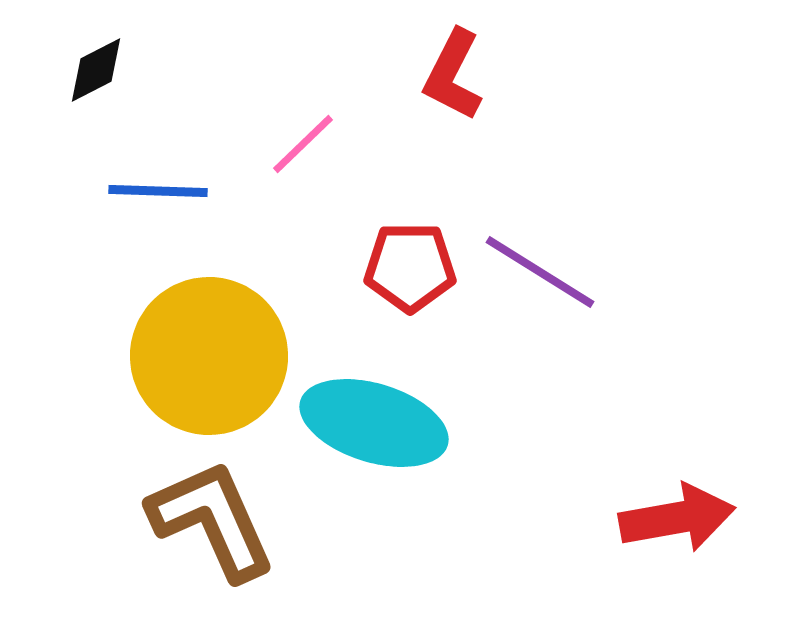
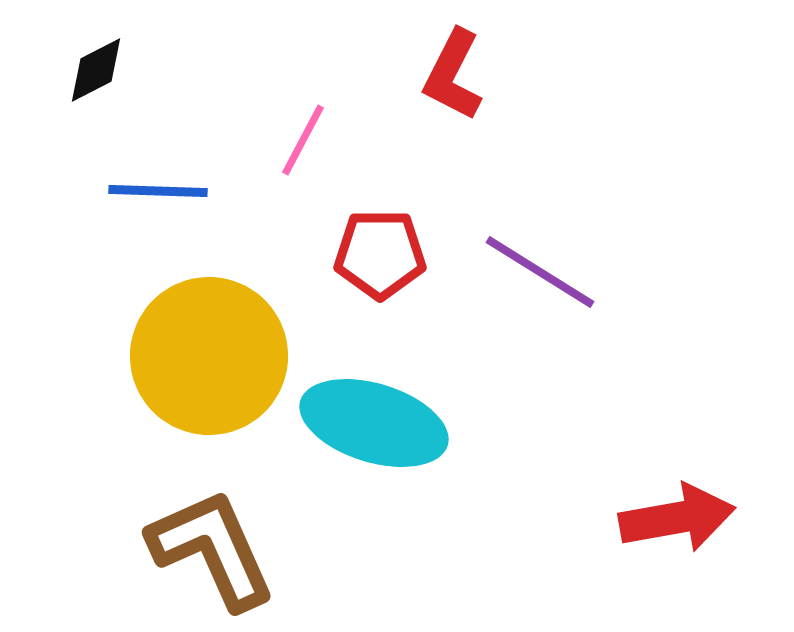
pink line: moved 4 px up; rotated 18 degrees counterclockwise
red pentagon: moved 30 px left, 13 px up
brown L-shape: moved 29 px down
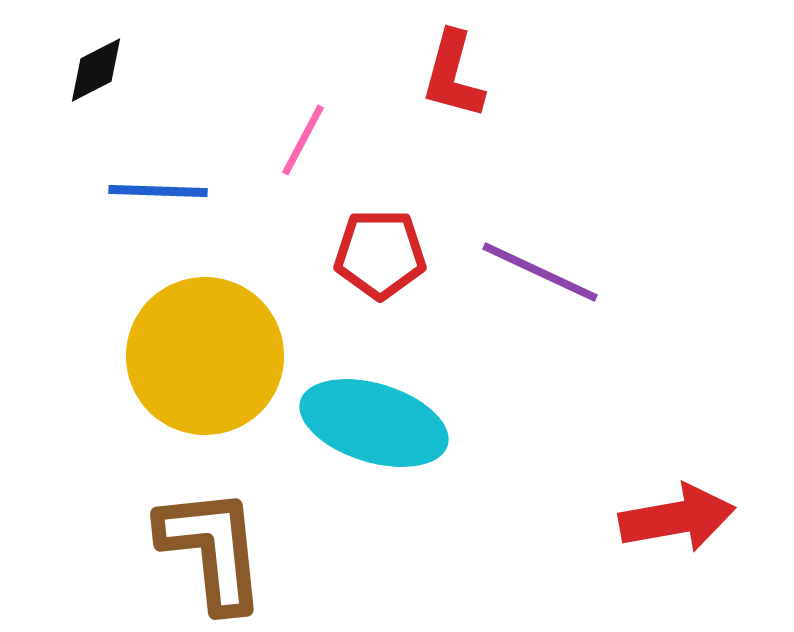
red L-shape: rotated 12 degrees counterclockwise
purple line: rotated 7 degrees counterclockwise
yellow circle: moved 4 px left
brown L-shape: rotated 18 degrees clockwise
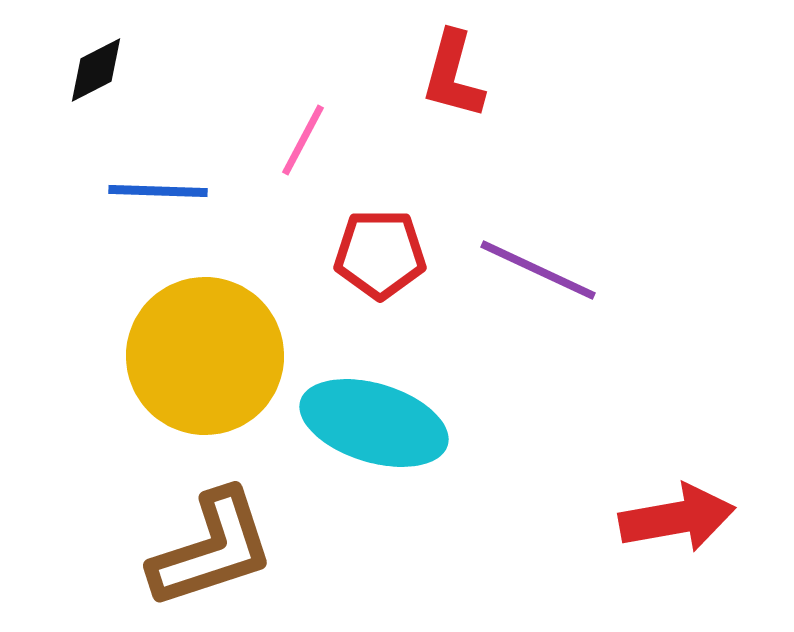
purple line: moved 2 px left, 2 px up
brown L-shape: rotated 78 degrees clockwise
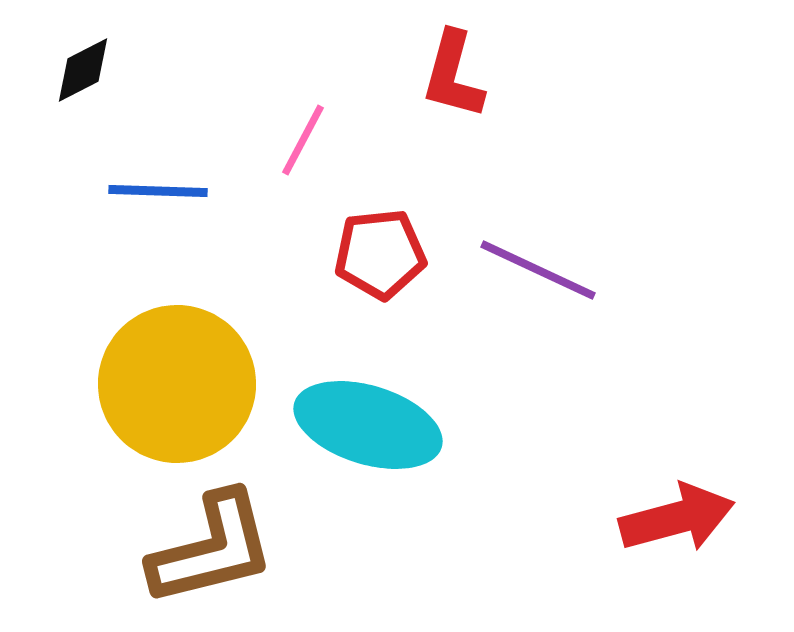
black diamond: moved 13 px left
red pentagon: rotated 6 degrees counterclockwise
yellow circle: moved 28 px left, 28 px down
cyan ellipse: moved 6 px left, 2 px down
red arrow: rotated 5 degrees counterclockwise
brown L-shape: rotated 4 degrees clockwise
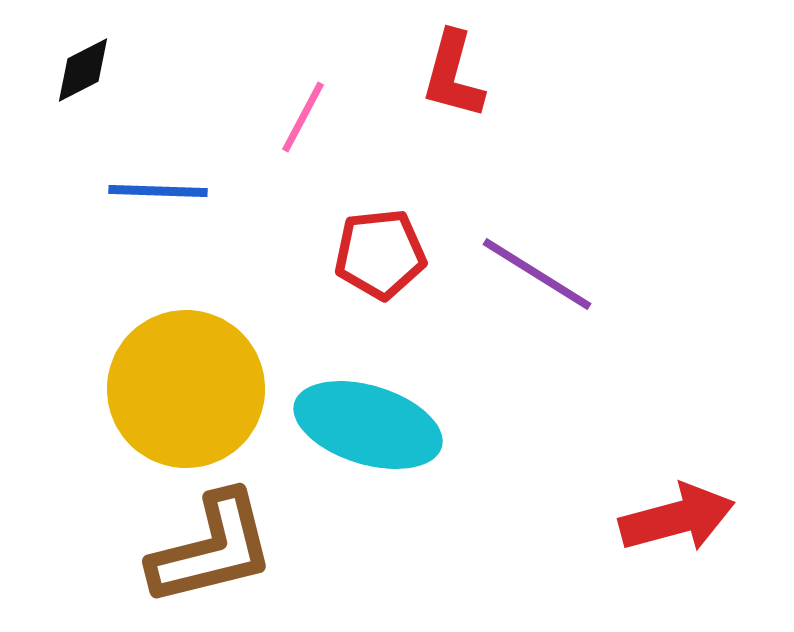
pink line: moved 23 px up
purple line: moved 1 px left, 4 px down; rotated 7 degrees clockwise
yellow circle: moved 9 px right, 5 px down
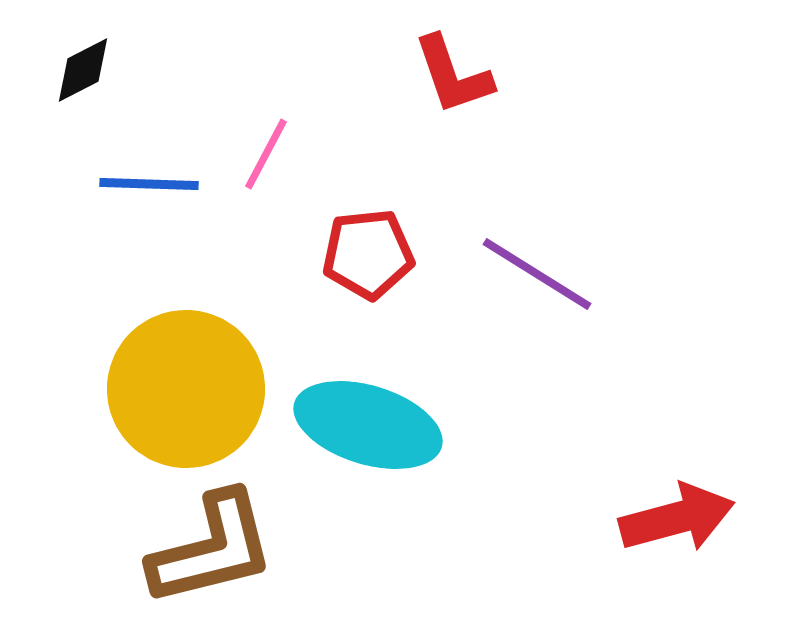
red L-shape: rotated 34 degrees counterclockwise
pink line: moved 37 px left, 37 px down
blue line: moved 9 px left, 7 px up
red pentagon: moved 12 px left
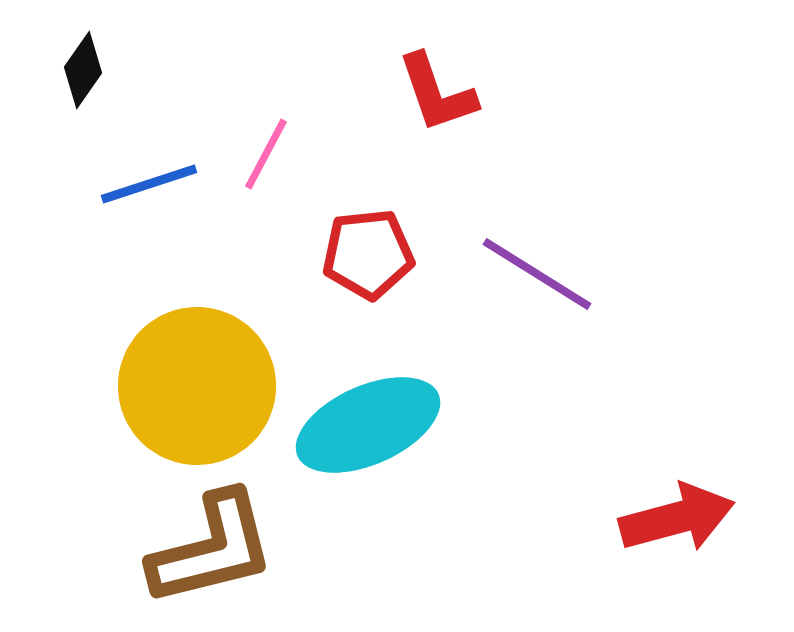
black diamond: rotated 28 degrees counterclockwise
red L-shape: moved 16 px left, 18 px down
blue line: rotated 20 degrees counterclockwise
yellow circle: moved 11 px right, 3 px up
cyan ellipse: rotated 41 degrees counterclockwise
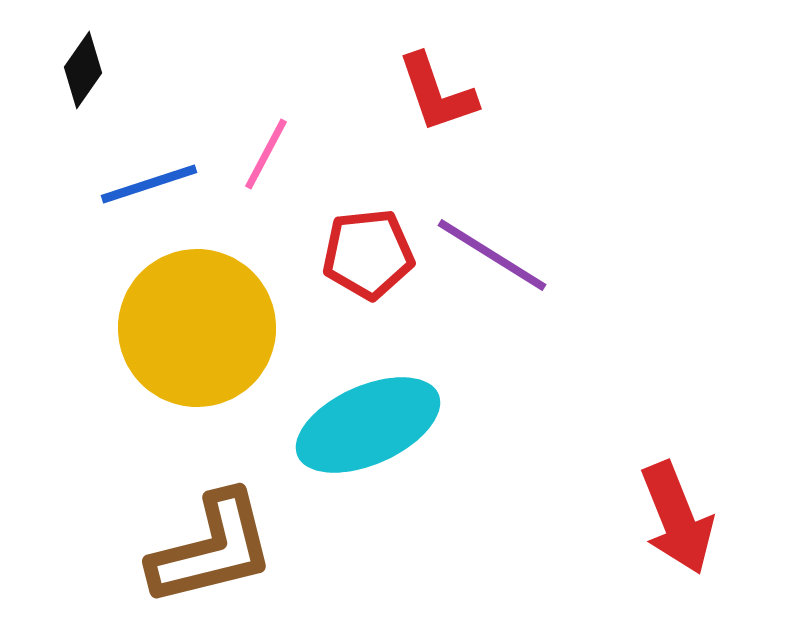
purple line: moved 45 px left, 19 px up
yellow circle: moved 58 px up
red arrow: rotated 83 degrees clockwise
